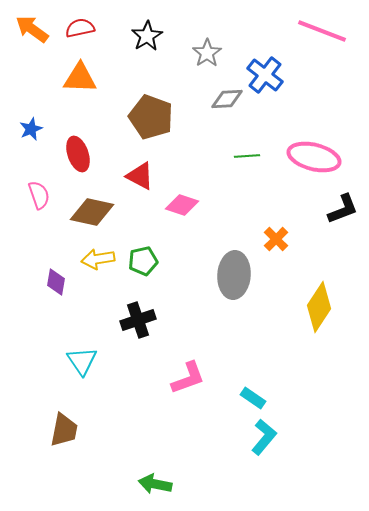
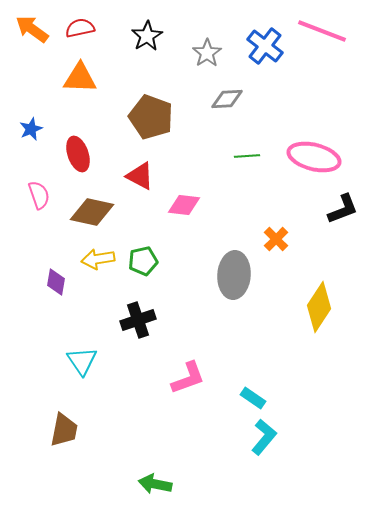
blue cross: moved 29 px up
pink diamond: moved 2 px right; rotated 12 degrees counterclockwise
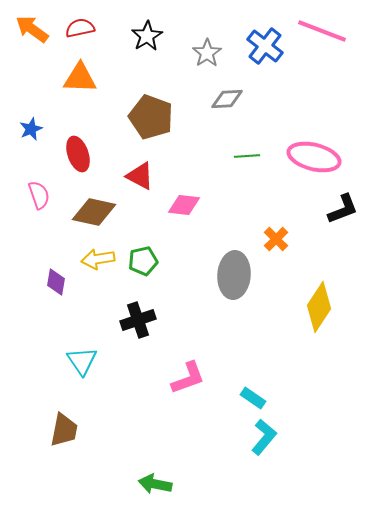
brown diamond: moved 2 px right
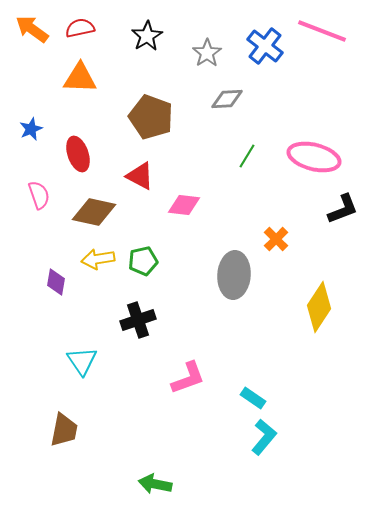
green line: rotated 55 degrees counterclockwise
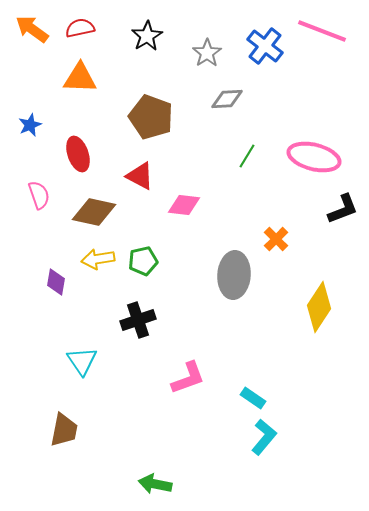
blue star: moved 1 px left, 4 px up
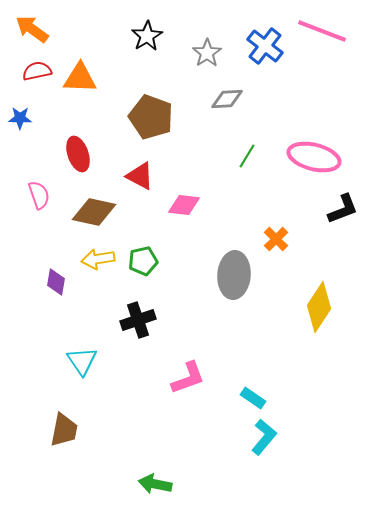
red semicircle: moved 43 px left, 43 px down
blue star: moved 10 px left, 7 px up; rotated 25 degrees clockwise
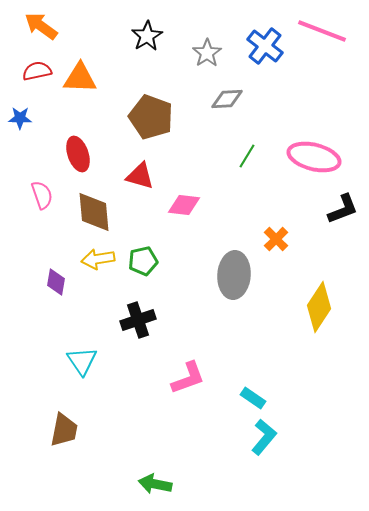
orange arrow: moved 9 px right, 3 px up
red triangle: rotated 12 degrees counterclockwise
pink semicircle: moved 3 px right
brown diamond: rotated 72 degrees clockwise
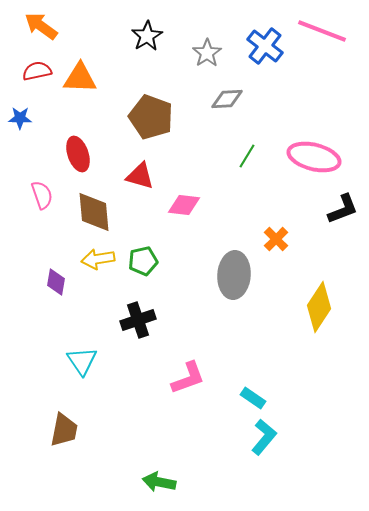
green arrow: moved 4 px right, 2 px up
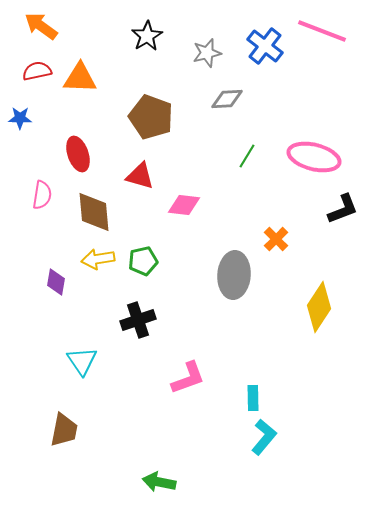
gray star: rotated 20 degrees clockwise
pink semicircle: rotated 28 degrees clockwise
cyan rectangle: rotated 55 degrees clockwise
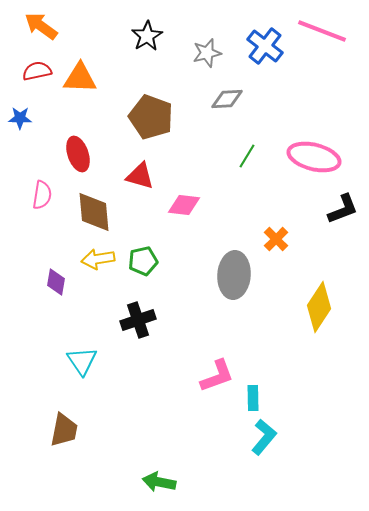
pink L-shape: moved 29 px right, 2 px up
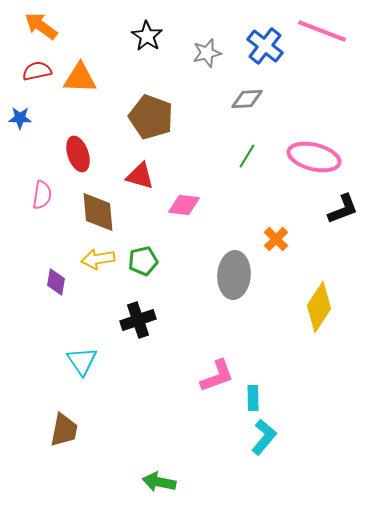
black star: rotated 8 degrees counterclockwise
gray diamond: moved 20 px right
brown diamond: moved 4 px right
